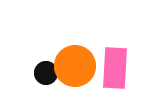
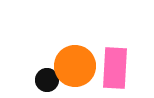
black circle: moved 1 px right, 7 px down
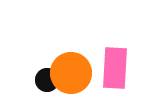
orange circle: moved 4 px left, 7 px down
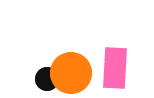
black circle: moved 1 px up
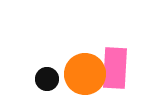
orange circle: moved 14 px right, 1 px down
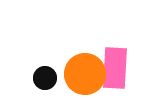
black circle: moved 2 px left, 1 px up
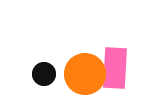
black circle: moved 1 px left, 4 px up
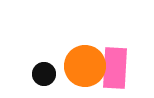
orange circle: moved 8 px up
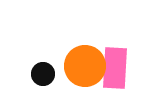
black circle: moved 1 px left
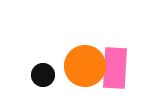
black circle: moved 1 px down
